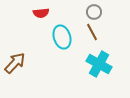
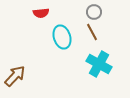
brown arrow: moved 13 px down
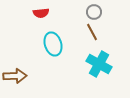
cyan ellipse: moved 9 px left, 7 px down
brown arrow: rotated 45 degrees clockwise
